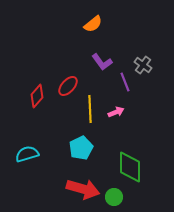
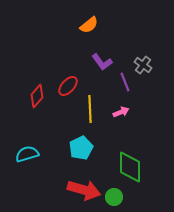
orange semicircle: moved 4 px left, 1 px down
pink arrow: moved 5 px right
red arrow: moved 1 px right, 1 px down
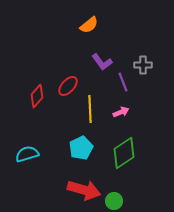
gray cross: rotated 36 degrees counterclockwise
purple line: moved 2 px left
green diamond: moved 6 px left, 14 px up; rotated 56 degrees clockwise
green circle: moved 4 px down
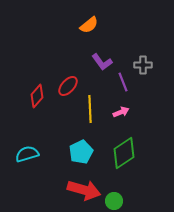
cyan pentagon: moved 4 px down
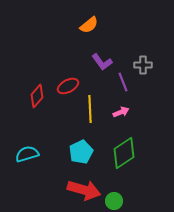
red ellipse: rotated 20 degrees clockwise
